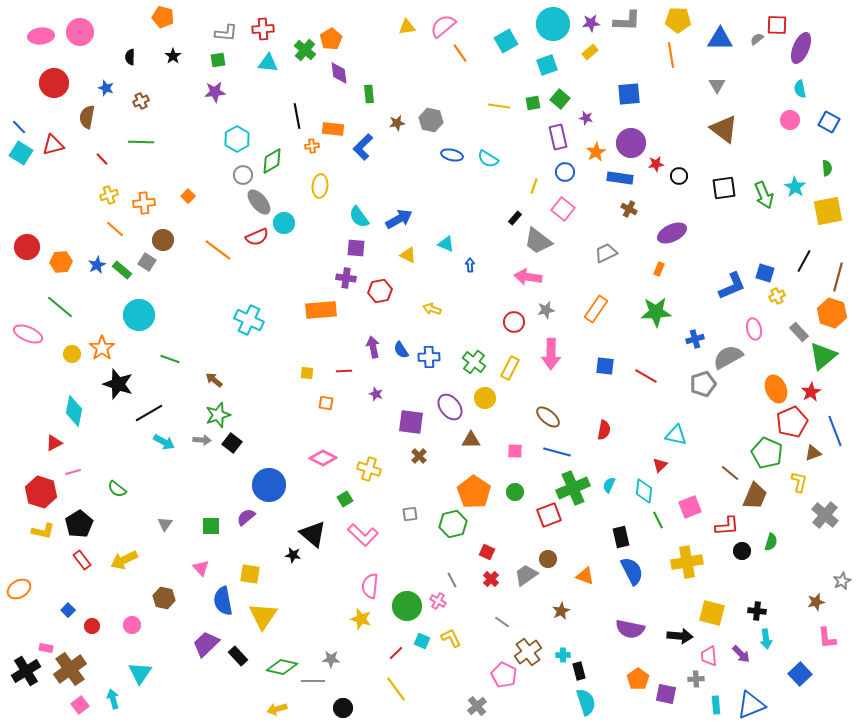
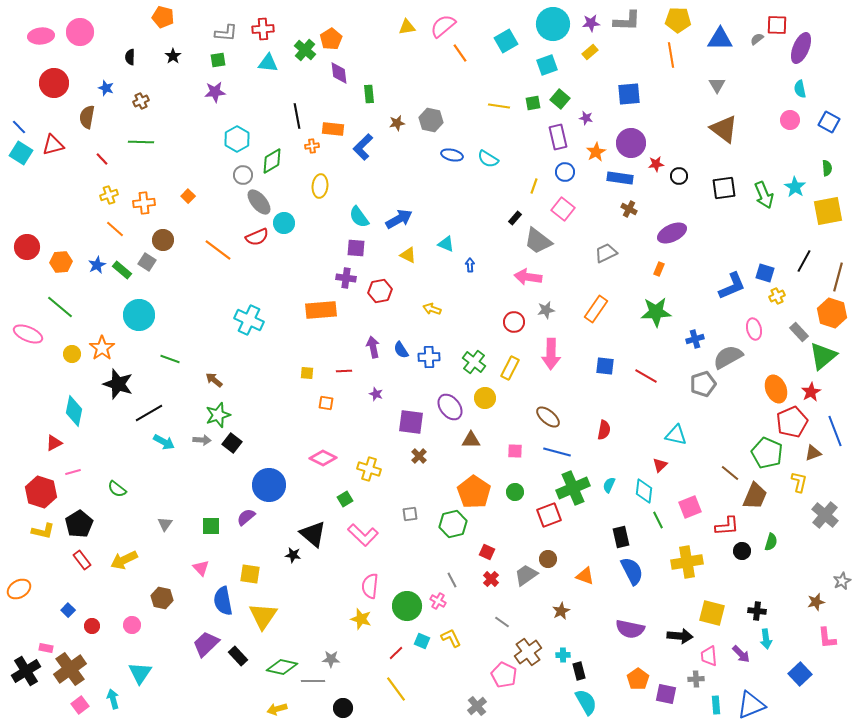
brown hexagon at (164, 598): moved 2 px left
cyan semicircle at (586, 702): rotated 12 degrees counterclockwise
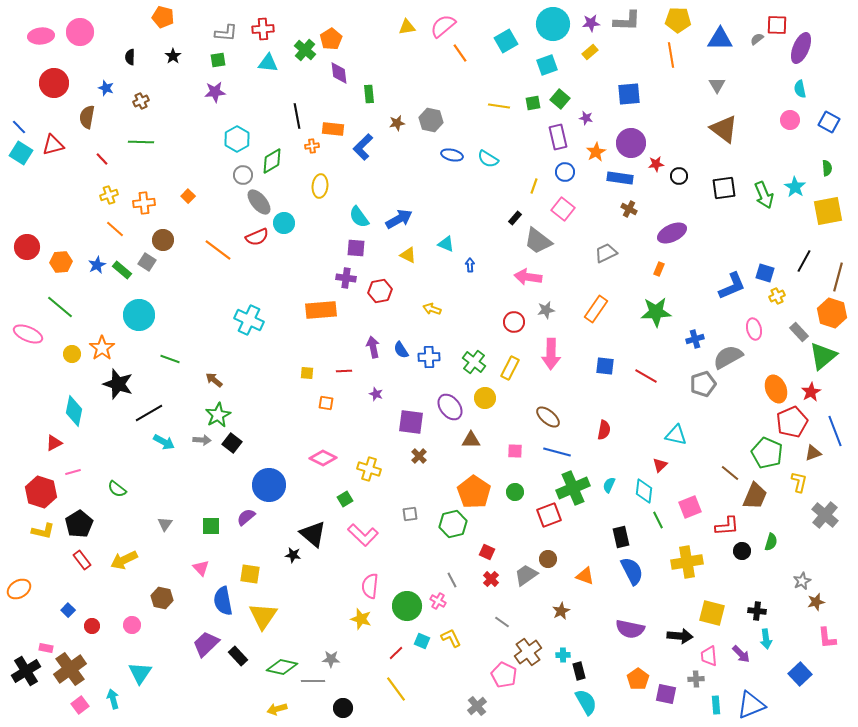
green star at (218, 415): rotated 10 degrees counterclockwise
gray star at (842, 581): moved 40 px left
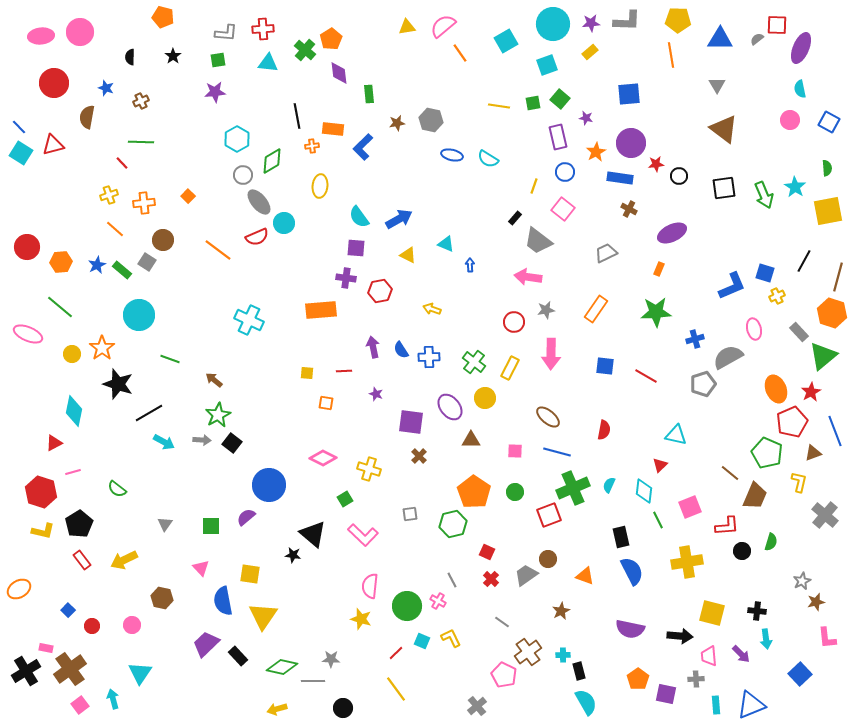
red line at (102, 159): moved 20 px right, 4 px down
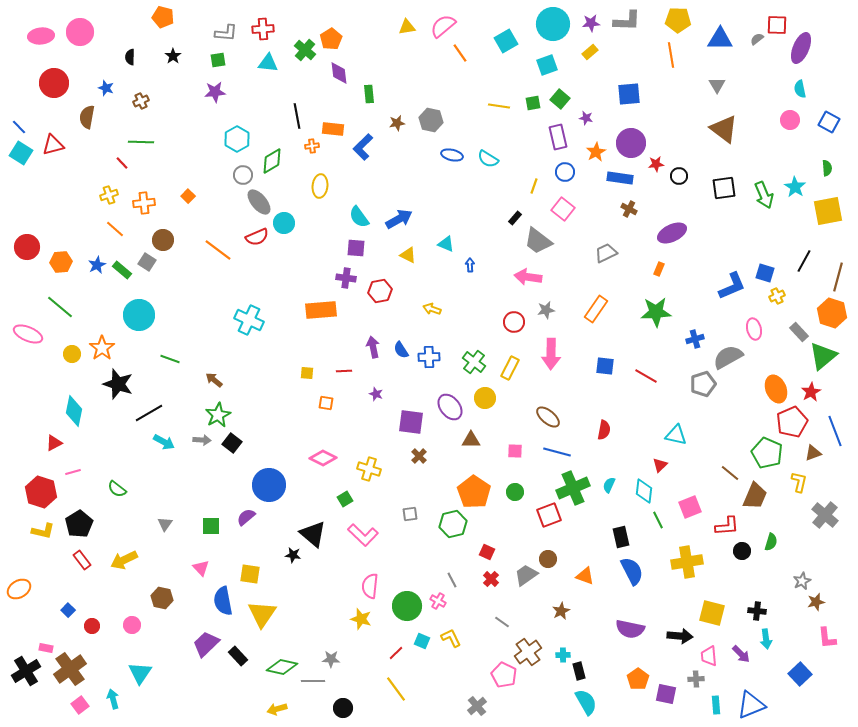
yellow triangle at (263, 616): moved 1 px left, 2 px up
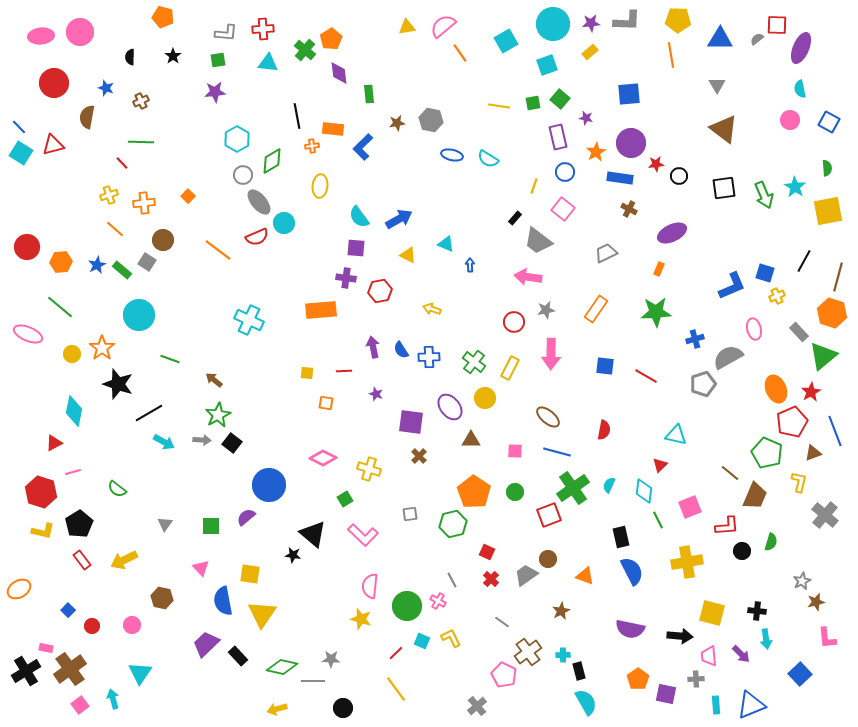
green cross at (573, 488): rotated 12 degrees counterclockwise
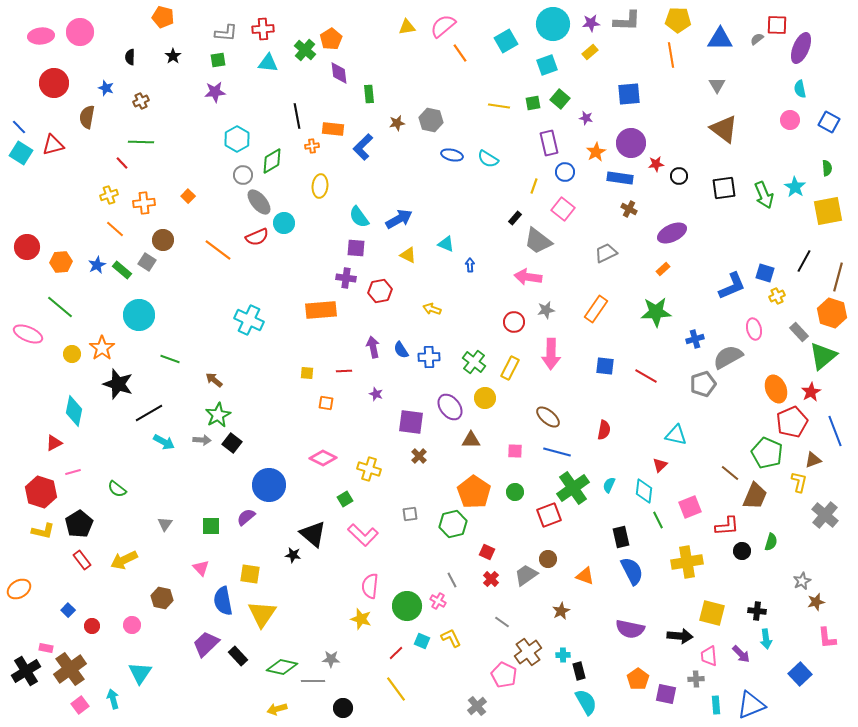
purple rectangle at (558, 137): moved 9 px left, 6 px down
orange rectangle at (659, 269): moved 4 px right; rotated 24 degrees clockwise
brown triangle at (813, 453): moved 7 px down
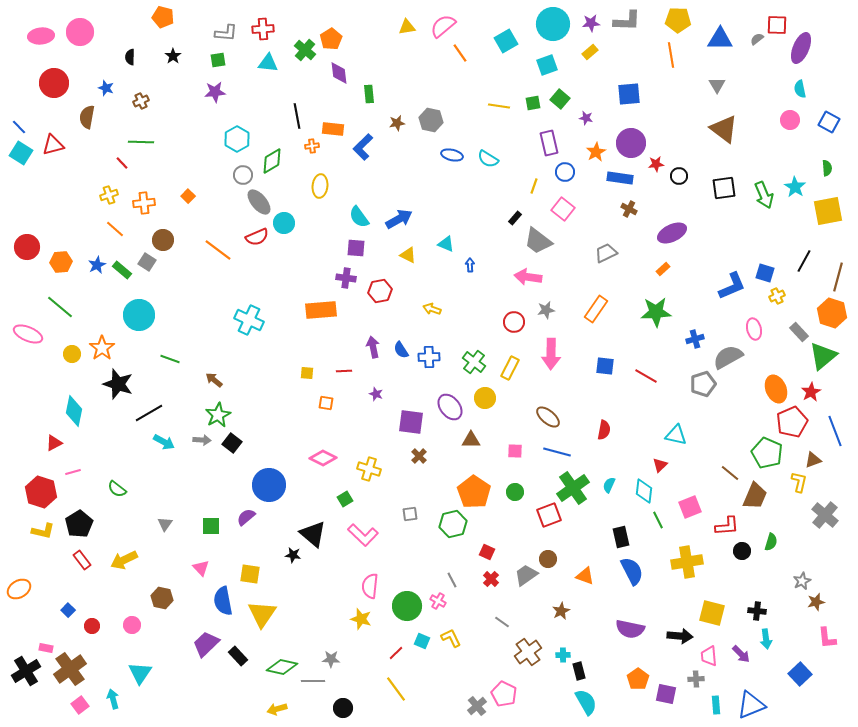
pink pentagon at (504, 675): moved 19 px down
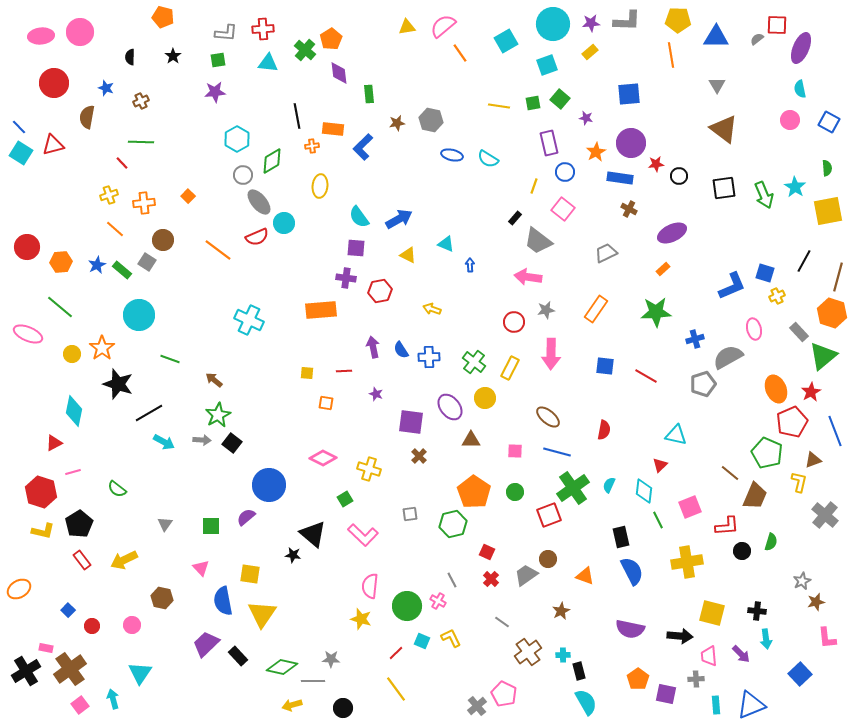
blue triangle at (720, 39): moved 4 px left, 2 px up
yellow arrow at (277, 709): moved 15 px right, 4 px up
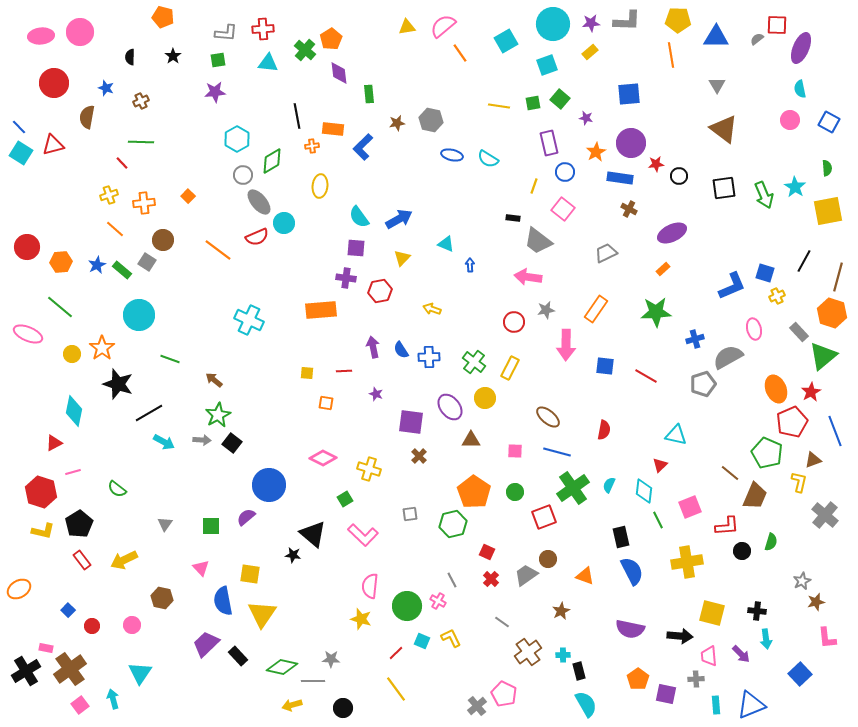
black rectangle at (515, 218): moved 2 px left; rotated 56 degrees clockwise
yellow triangle at (408, 255): moved 6 px left, 3 px down; rotated 48 degrees clockwise
pink arrow at (551, 354): moved 15 px right, 9 px up
red square at (549, 515): moved 5 px left, 2 px down
cyan semicircle at (586, 702): moved 2 px down
